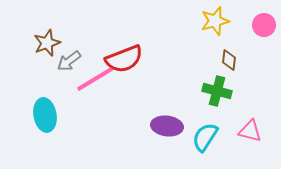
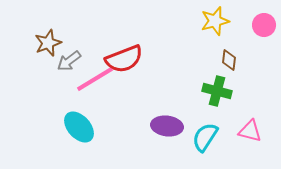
brown star: moved 1 px right
cyan ellipse: moved 34 px right, 12 px down; rotated 32 degrees counterclockwise
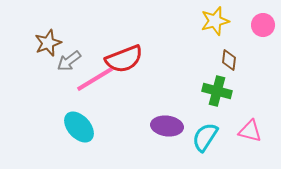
pink circle: moved 1 px left
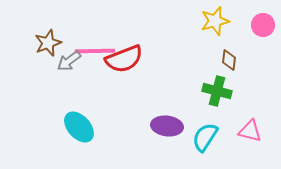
pink line: moved 28 px up; rotated 30 degrees clockwise
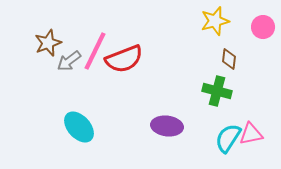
pink circle: moved 2 px down
pink line: rotated 63 degrees counterclockwise
brown diamond: moved 1 px up
pink triangle: moved 1 px right, 3 px down; rotated 25 degrees counterclockwise
cyan semicircle: moved 23 px right, 1 px down
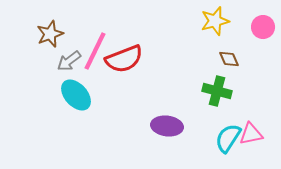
brown star: moved 2 px right, 9 px up
brown diamond: rotated 30 degrees counterclockwise
cyan ellipse: moved 3 px left, 32 px up
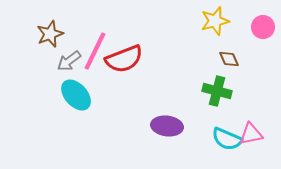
cyan semicircle: moved 1 px left, 1 px down; rotated 100 degrees counterclockwise
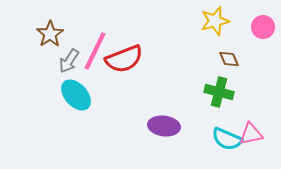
brown star: rotated 12 degrees counterclockwise
gray arrow: rotated 20 degrees counterclockwise
green cross: moved 2 px right, 1 px down
purple ellipse: moved 3 px left
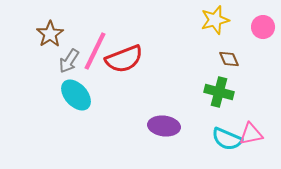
yellow star: moved 1 px up
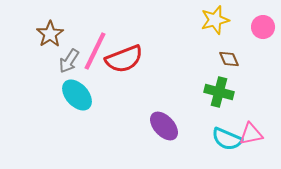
cyan ellipse: moved 1 px right
purple ellipse: rotated 40 degrees clockwise
